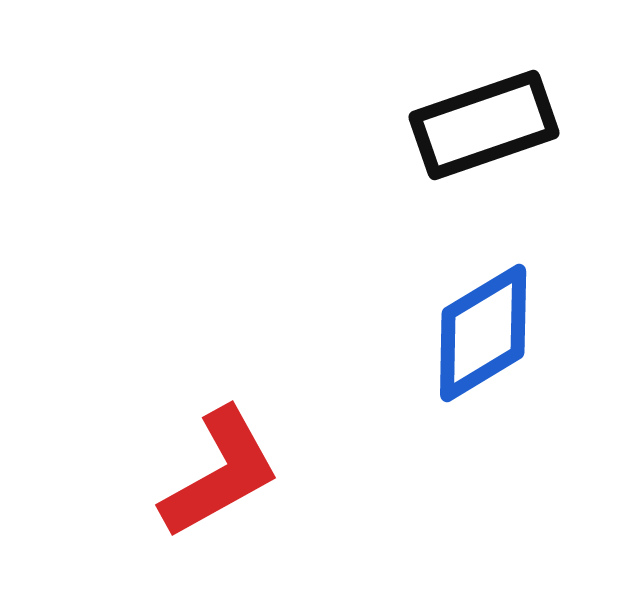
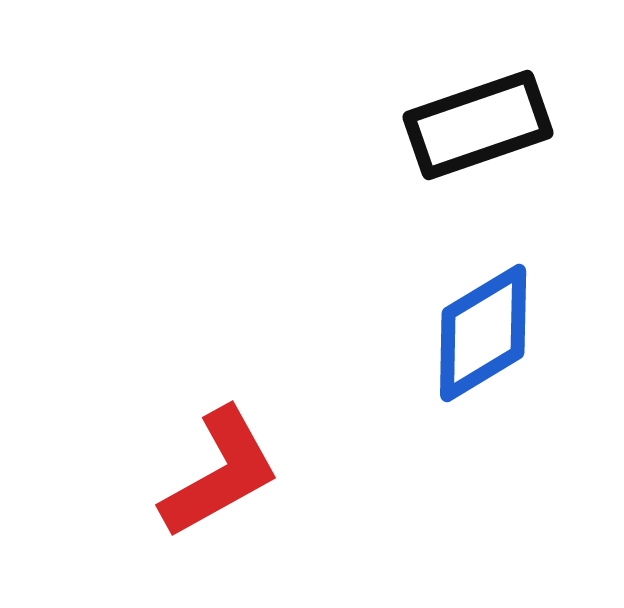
black rectangle: moved 6 px left
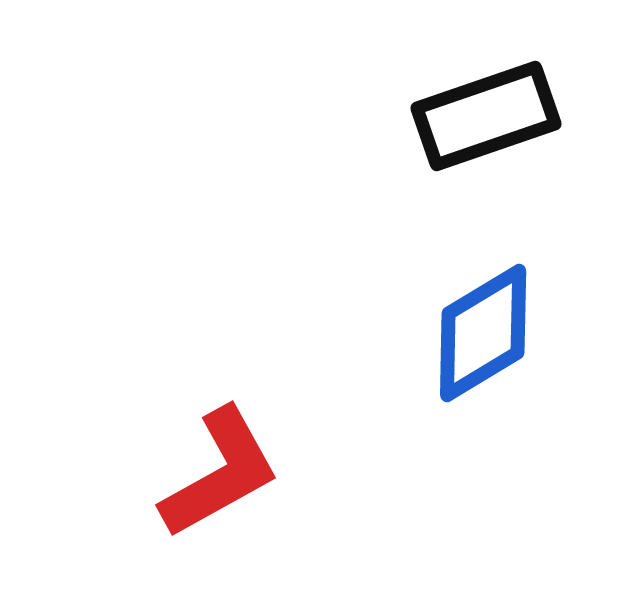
black rectangle: moved 8 px right, 9 px up
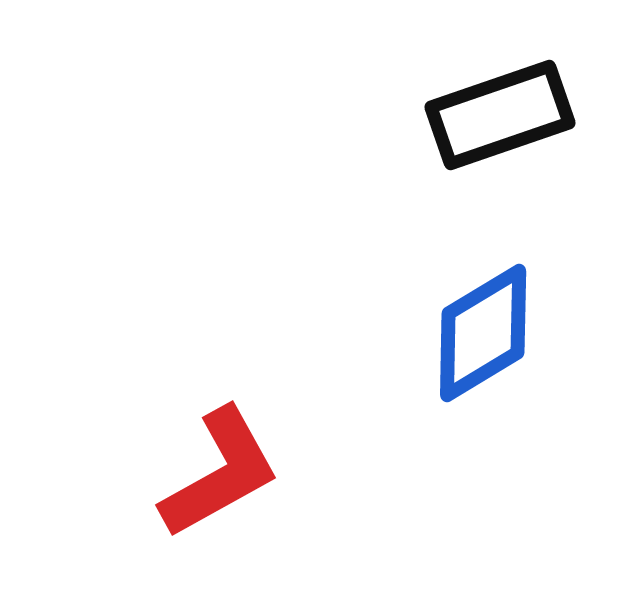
black rectangle: moved 14 px right, 1 px up
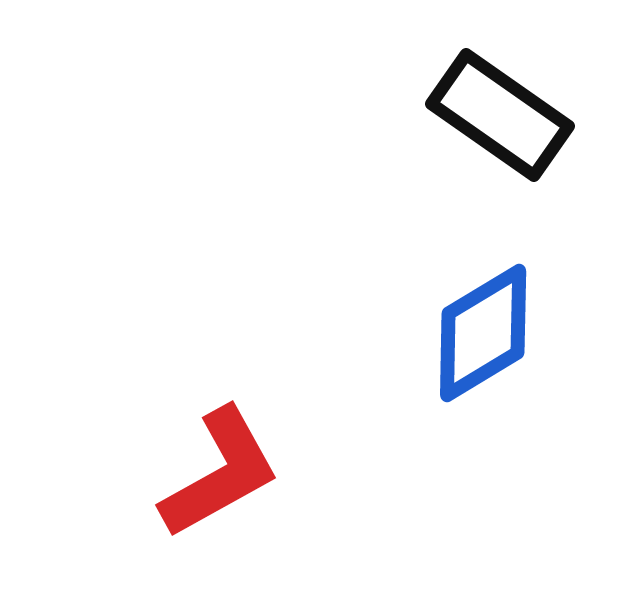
black rectangle: rotated 54 degrees clockwise
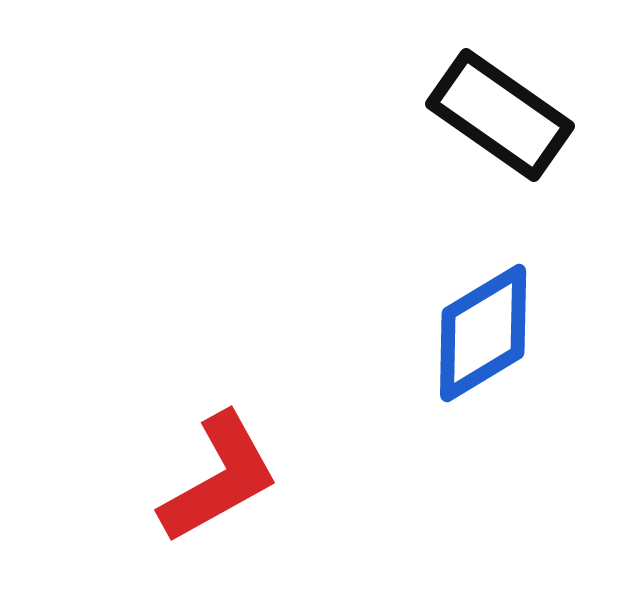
red L-shape: moved 1 px left, 5 px down
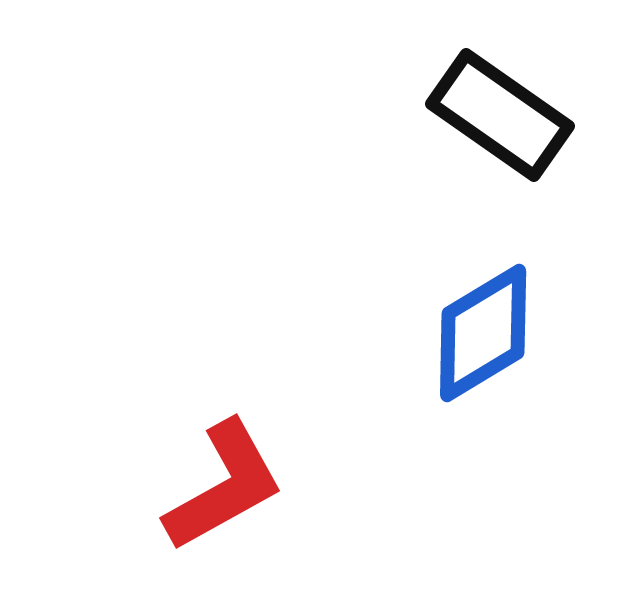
red L-shape: moved 5 px right, 8 px down
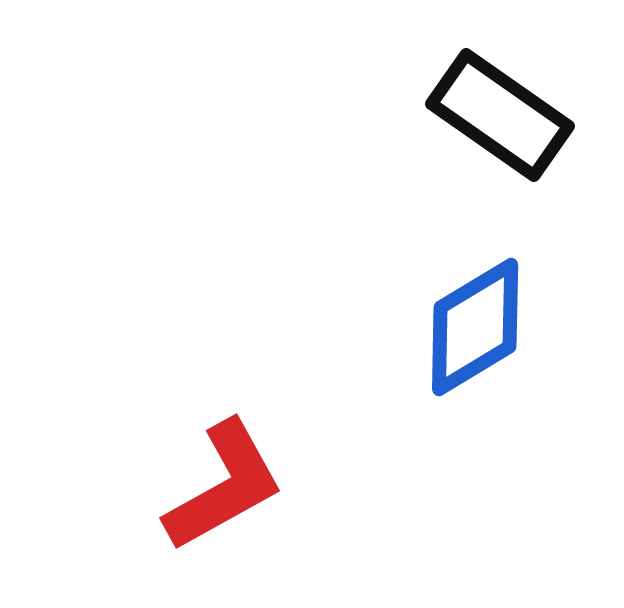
blue diamond: moved 8 px left, 6 px up
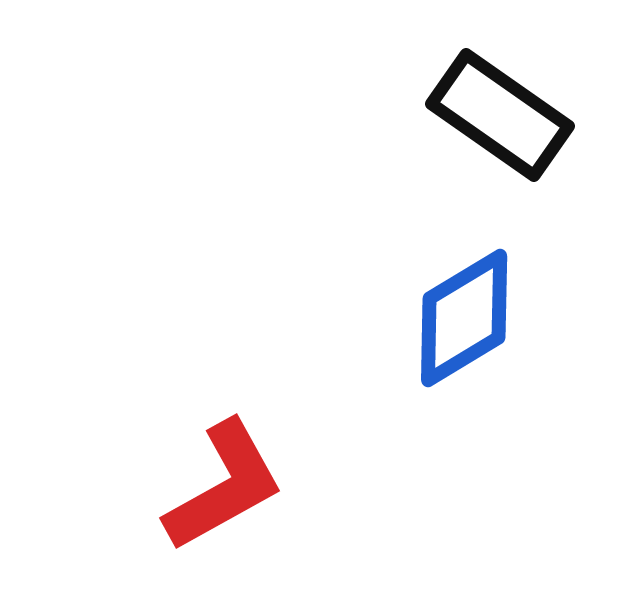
blue diamond: moved 11 px left, 9 px up
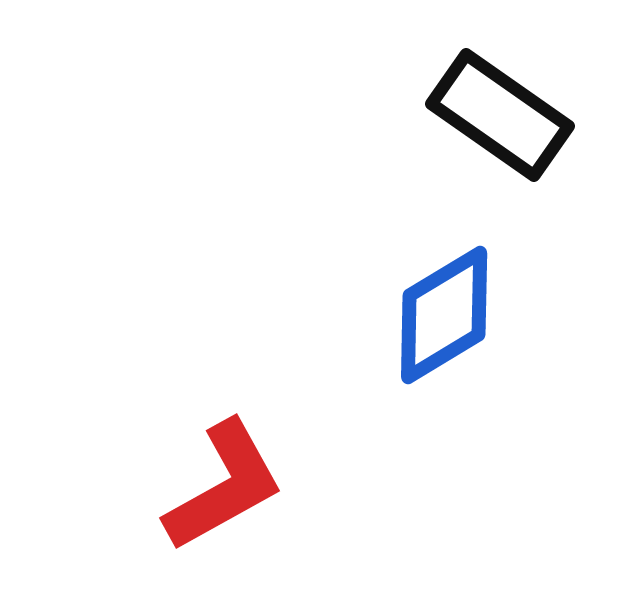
blue diamond: moved 20 px left, 3 px up
